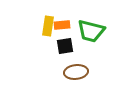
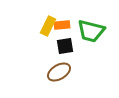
yellow rectangle: rotated 18 degrees clockwise
brown ellipse: moved 17 px left; rotated 25 degrees counterclockwise
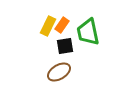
orange rectangle: rotated 49 degrees counterclockwise
green trapezoid: moved 3 px left, 1 px down; rotated 64 degrees clockwise
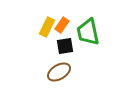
yellow rectangle: moved 1 px left, 1 px down
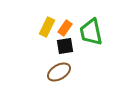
orange rectangle: moved 3 px right, 3 px down
green trapezoid: moved 3 px right
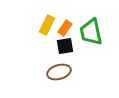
yellow rectangle: moved 2 px up
brown ellipse: rotated 15 degrees clockwise
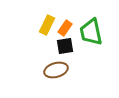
brown ellipse: moved 3 px left, 2 px up
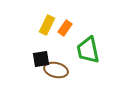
green trapezoid: moved 3 px left, 18 px down
black square: moved 24 px left, 13 px down
brown ellipse: rotated 30 degrees clockwise
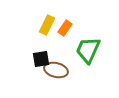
green trapezoid: rotated 36 degrees clockwise
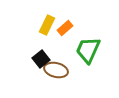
orange rectangle: rotated 14 degrees clockwise
black square: rotated 30 degrees counterclockwise
